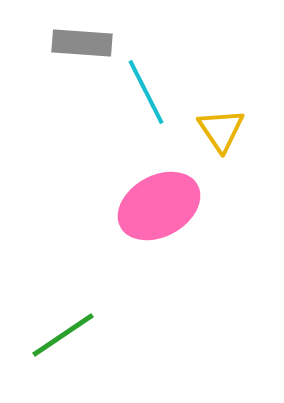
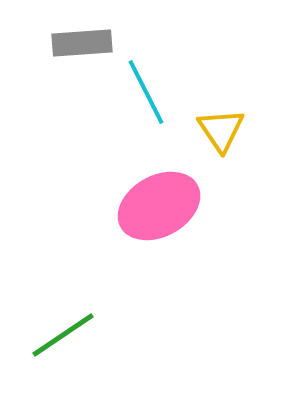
gray rectangle: rotated 8 degrees counterclockwise
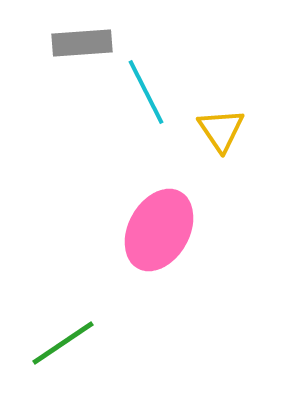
pink ellipse: moved 24 px down; rotated 32 degrees counterclockwise
green line: moved 8 px down
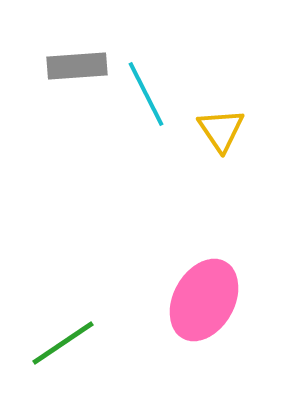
gray rectangle: moved 5 px left, 23 px down
cyan line: moved 2 px down
pink ellipse: moved 45 px right, 70 px down
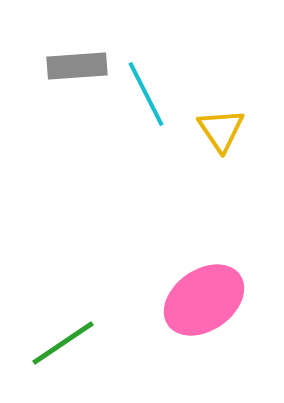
pink ellipse: rotated 26 degrees clockwise
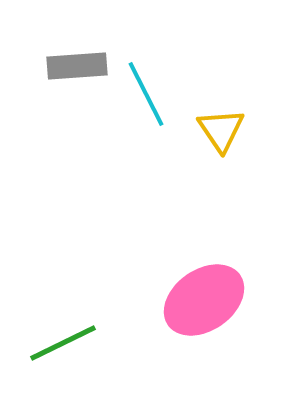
green line: rotated 8 degrees clockwise
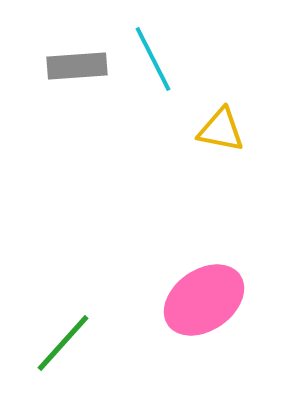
cyan line: moved 7 px right, 35 px up
yellow triangle: rotated 45 degrees counterclockwise
green line: rotated 22 degrees counterclockwise
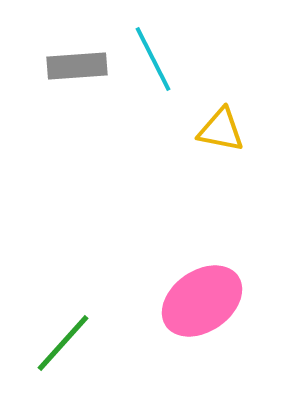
pink ellipse: moved 2 px left, 1 px down
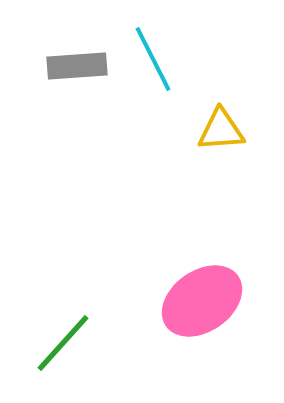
yellow triangle: rotated 15 degrees counterclockwise
